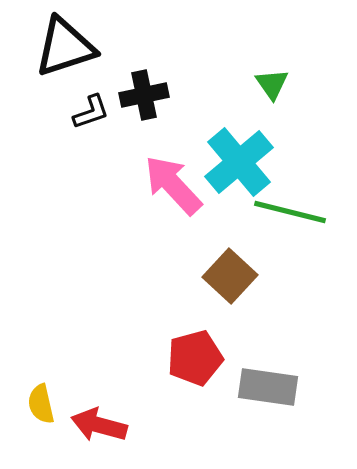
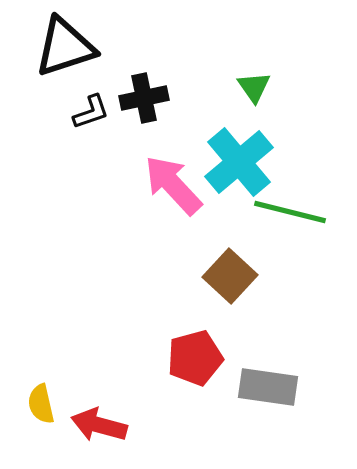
green triangle: moved 18 px left, 3 px down
black cross: moved 3 px down
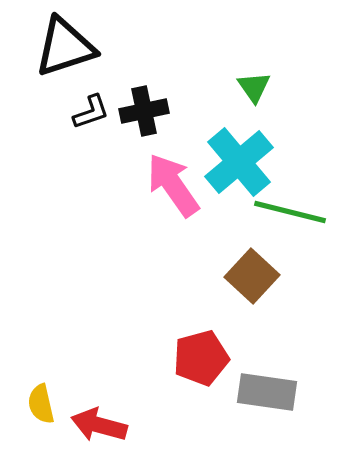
black cross: moved 13 px down
pink arrow: rotated 8 degrees clockwise
brown square: moved 22 px right
red pentagon: moved 6 px right
gray rectangle: moved 1 px left, 5 px down
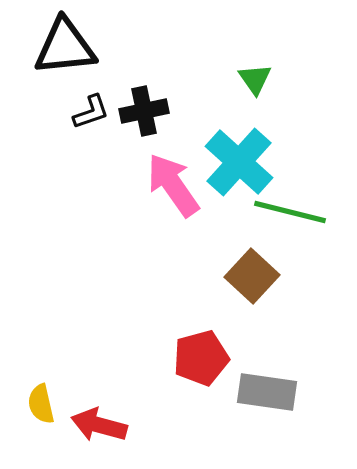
black triangle: rotated 12 degrees clockwise
green triangle: moved 1 px right, 8 px up
cyan cross: rotated 8 degrees counterclockwise
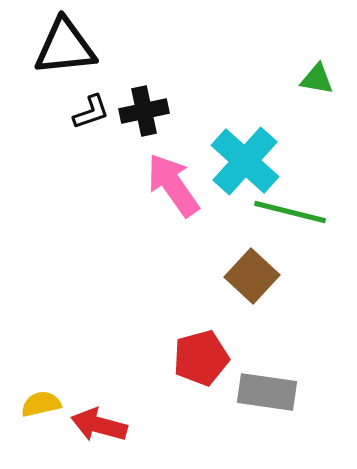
green triangle: moved 62 px right; rotated 45 degrees counterclockwise
cyan cross: moved 6 px right, 1 px up
yellow semicircle: rotated 90 degrees clockwise
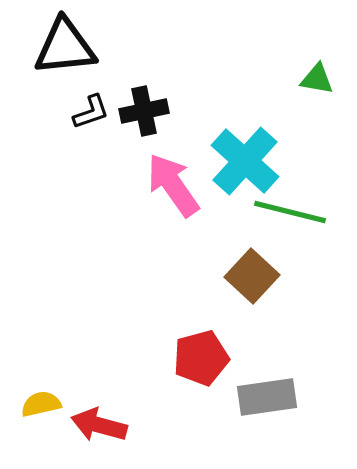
gray rectangle: moved 5 px down; rotated 16 degrees counterclockwise
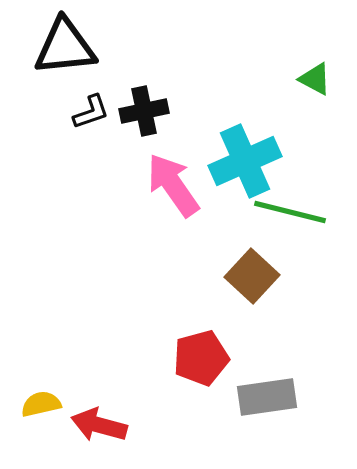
green triangle: moved 2 px left; rotated 18 degrees clockwise
cyan cross: rotated 24 degrees clockwise
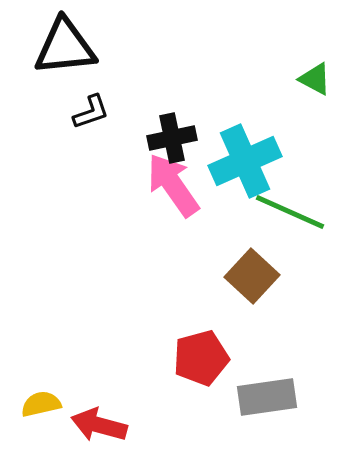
black cross: moved 28 px right, 27 px down
green line: rotated 10 degrees clockwise
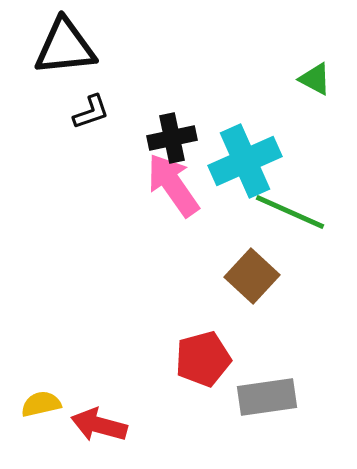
red pentagon: moved 2 px right, 1 px down
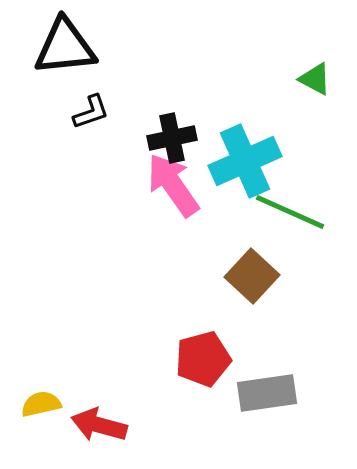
gray rectangle: moved 4 px up
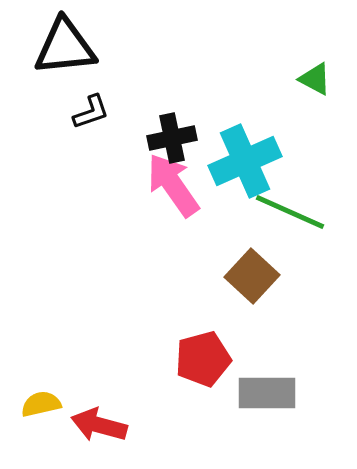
gray rectangle: rotated 8 degrees clockwise
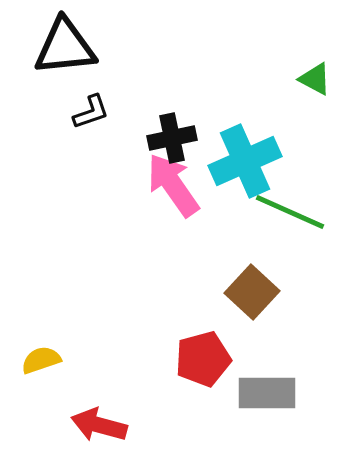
brown square: moved 16 px down
yellow semicircle: moved 44 px up; rotated 6 degrees counterclockwise
